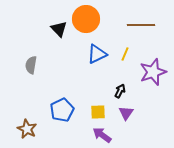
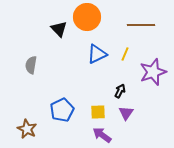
orange circle: moved 1 px right, 2 px up
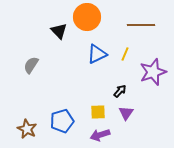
black triangle: moved 2 px down
gray semicircle: rotated 24 degrees clockwise
black arrow: rotated 16 degrees clockwise
blue pentagon: moved 11 px down; rotated 10 degrees clockwise
purple arrow: moved 2 px left; rotated 54 degrees counterclockwise
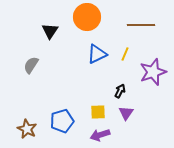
black triangle: moved 9 px left; rotated 18 degrees clockwise
black arrow: rotated 16 degrees counterclockwise
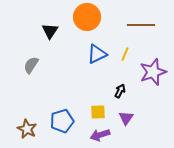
purple triangle: moved 5 px down
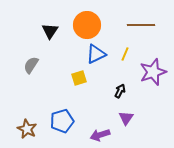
orange circle: moved 8 px down
blue triangle: moved 1 px left
yellow square: moved 19 px left, 34 px up; rotated 14 degrees counterclockwise
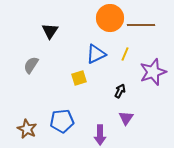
orange circle: moved 23 px right, 7 px up
blue pentagon: rotated 10 degrees clockwise
purple arrow: rotated 72 degrees counterclockwise
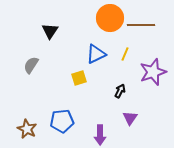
purple triangle: moved 4 px right
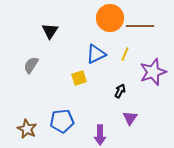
brown line: moved 1 px left, 1 px down
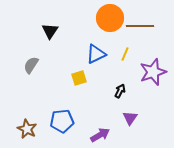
purple arrow: rotated 120 degrees counterclockwise
